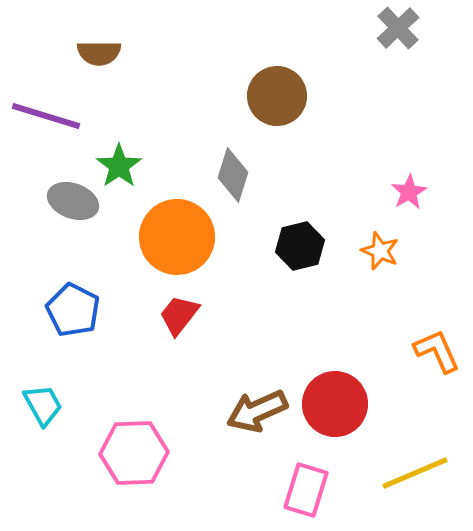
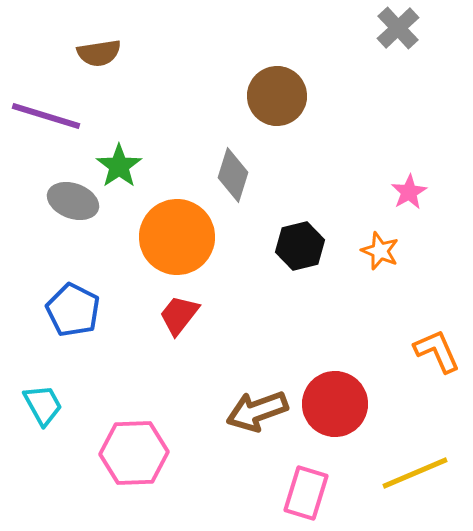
brown semicircle: rotated 9 degrees counterclockwise
brown arrow: rotated 4 degrees clockwise
pink rectangle: moved 3 px down
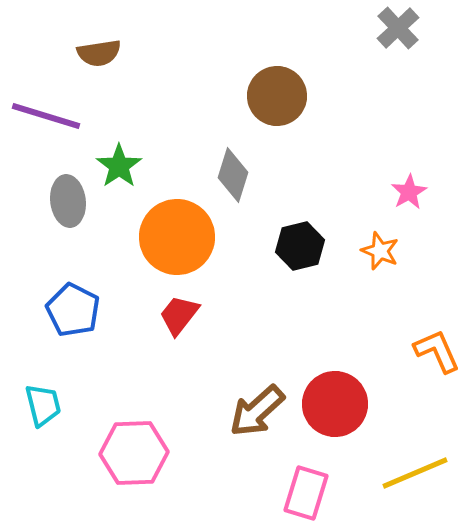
gray ellipse: moved 5 px left; rotated 63 degrees clockwise
cyan trapezoid: rotated 15 degrees clockwise
brown arrow: rotated 22 degrees counterclockwise
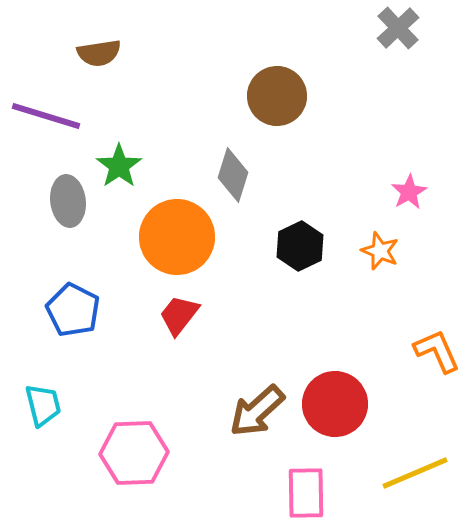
black hexagon: rotated 12 degrees counterclockwise
pink rectangle: rotated 18 degrees counterclockwise
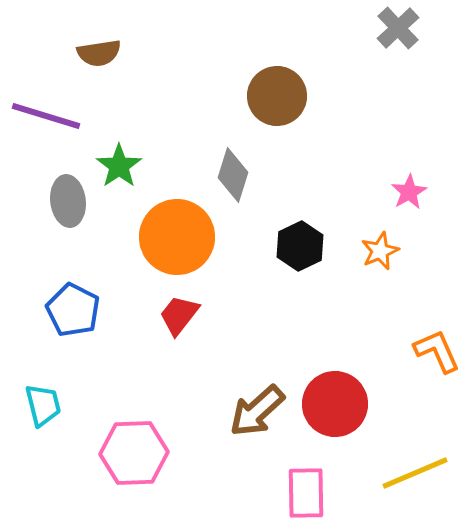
orange star: rotated 27 degrees clockwise
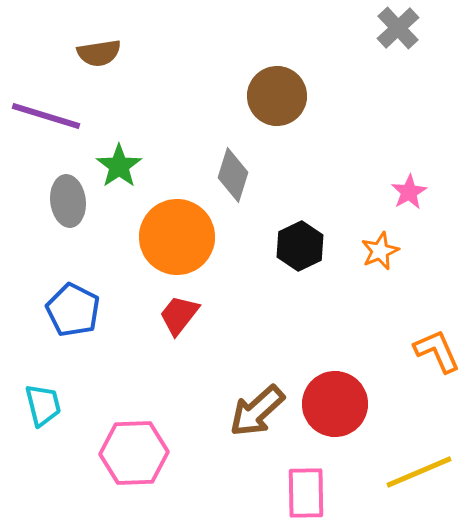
yellow line: moved 4 px right, 1 px up
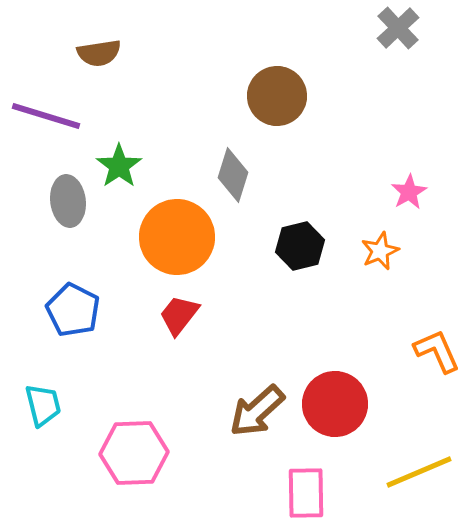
black hexagon: rotated 12 degrees clockwise
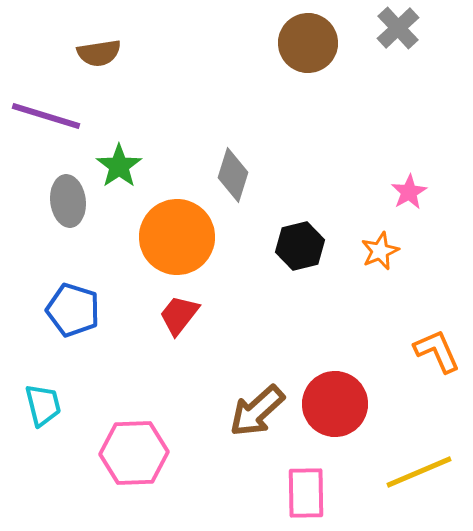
brown circle: moved 31 px right, 53 px up
blue pentagon: rotated 10 degrees counterclockwise
